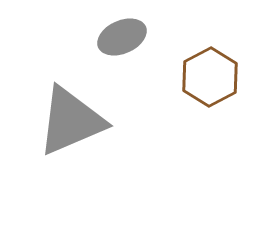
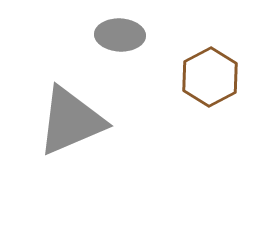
gray ellipse: moved 2 px left, 2 px up; rotated 27 degrees clockwise
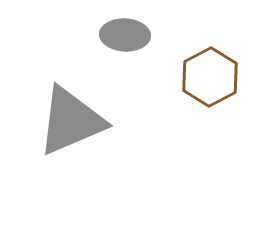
gray ellipse: moved 5 px right
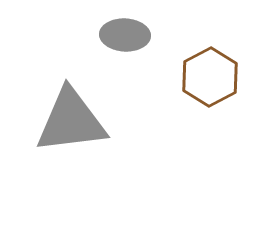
gray triangle: rotated 16 degrees clockwise
